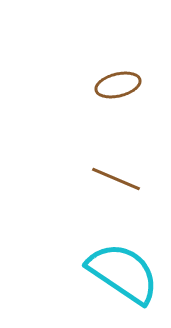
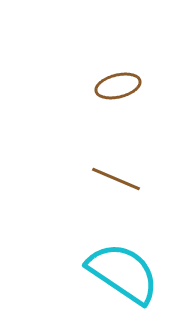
brown ellipse: moved 1 px down
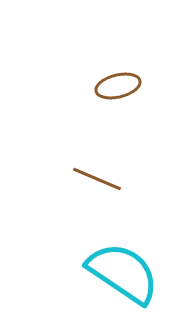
brown line: moved 19 px left
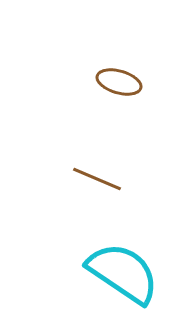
brown ellipse: moved 1 px right, 4 px up; rotated 30 degrees clockwise
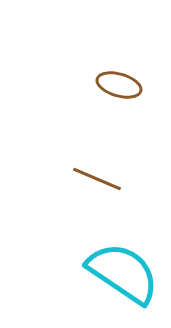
brown ellipse: moved 3 px down
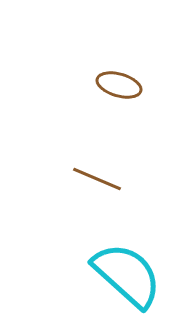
cyan semicircle: moved 4 px right, 2 px down; rotated 8 degrees clockwise
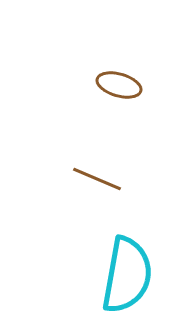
cyan semicircle: rotated 58 degrees clockwise
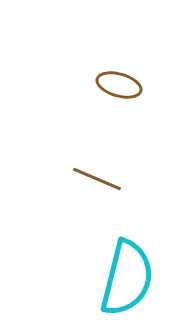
cyan semicircle: moved 3 px down; rotated 4 degrees clockwise
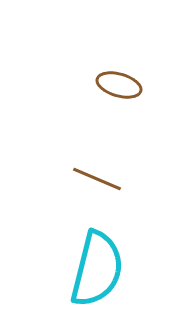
cyan semicircle: moved 30 px left, 9 px up
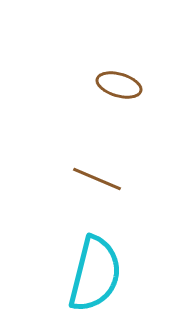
cyan semicircle: moved 2 px left, 5 px down
